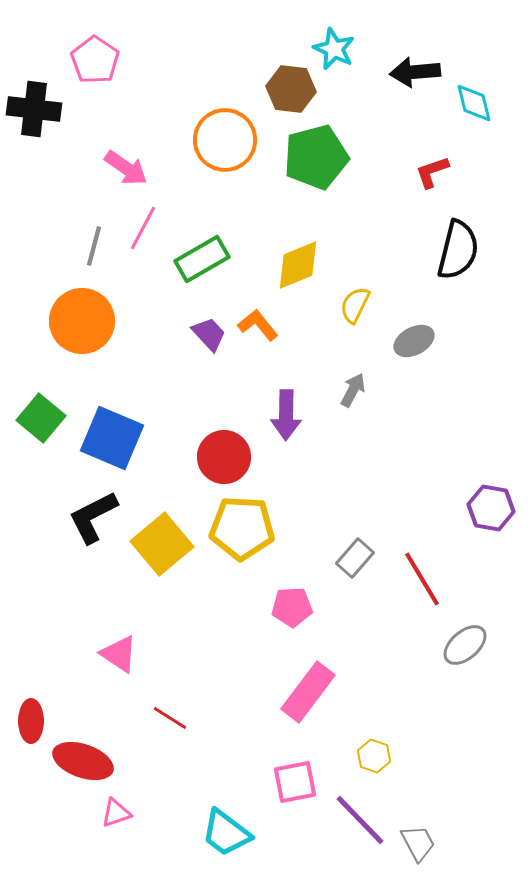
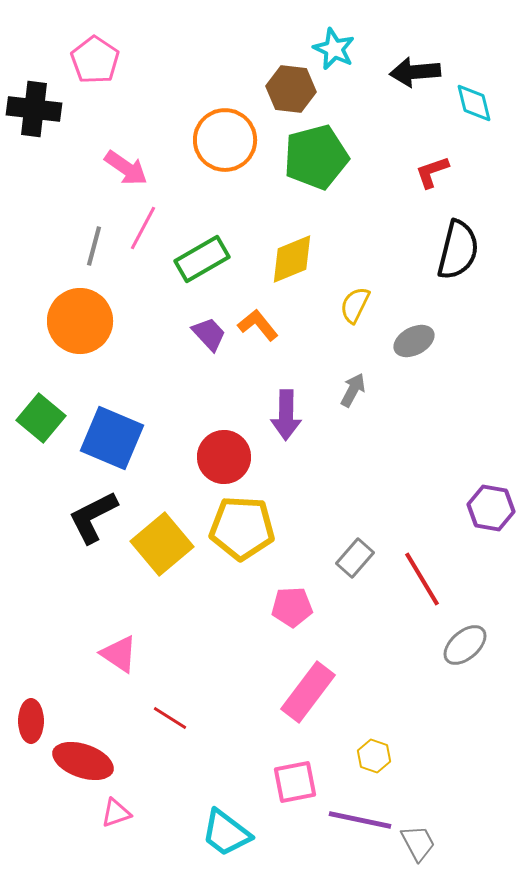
yellow diamond at (298, 265): moved 6 px left, 6 px up
orange circle at (82, 321): moved 2 px left
purple line at (360, 820): rotated 34 degrees counterclockwise
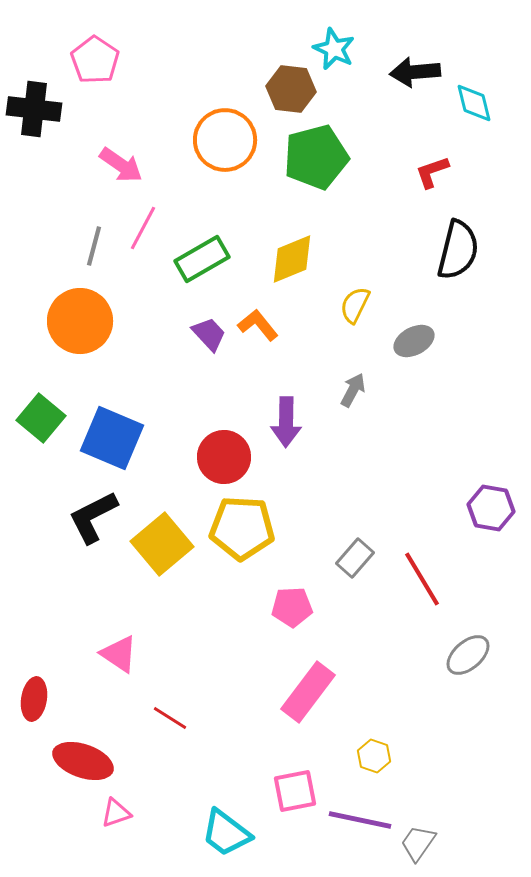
pink arrow at (126, 168): moved 5 px left, 3 px up
purple arrow at (286, 415): moved 7 px down
gray ellipse at (465, 645): moved 3 px right, 10 px down
red ellipse at (31, 721): moved 3 px right, 22 px up; rotated 9 degrees clockwise
pink square at (295, 782): moved 9 px down
gray trapezoid at (418, 843): rotated 117 degrees counterclockwise
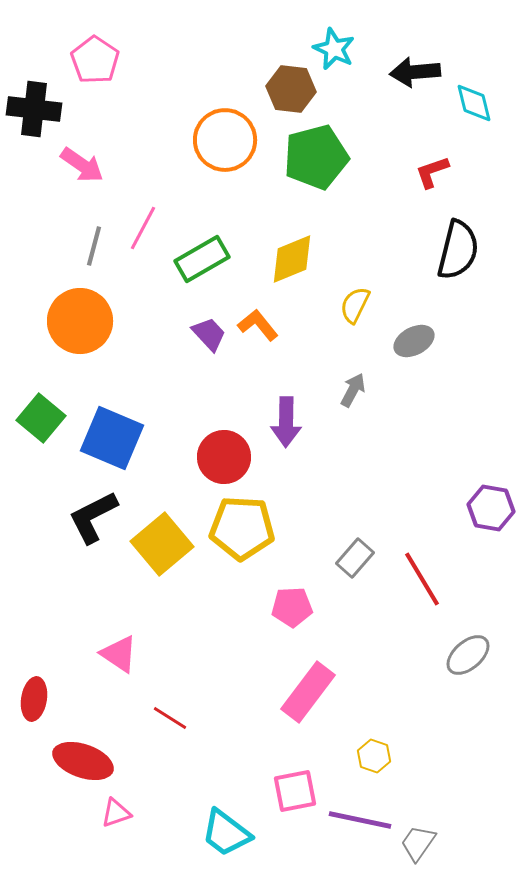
pink arrow at (121, 165): moved 39 px left
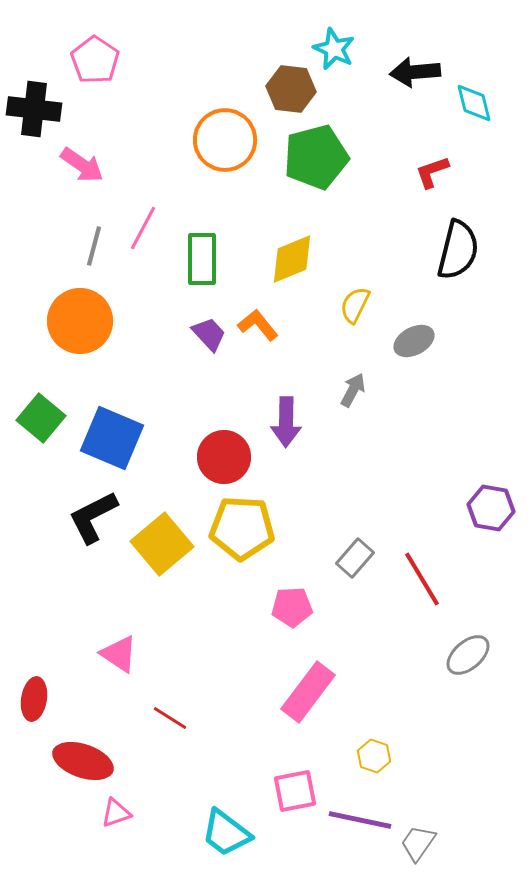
green rectangle at (202, 259): rotated 60 degrees counterclockwise
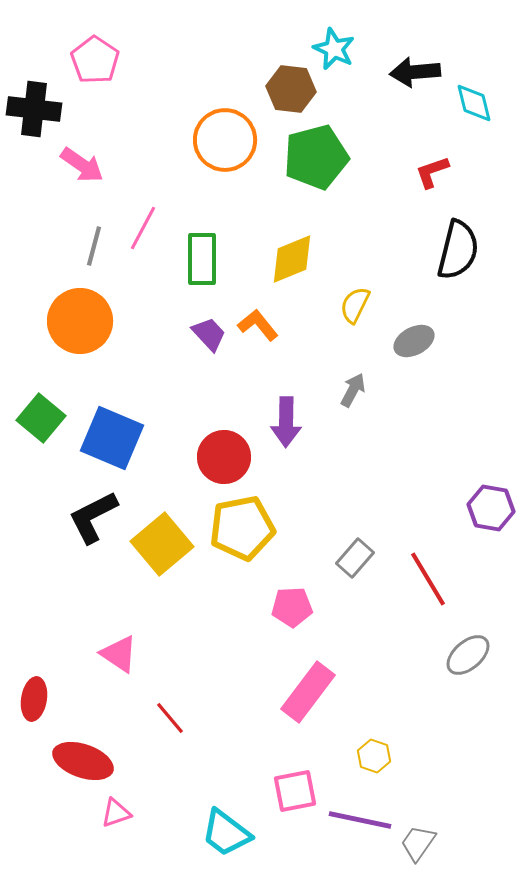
yellow pentagon at (242, 528): rotated 14 degrees counterclockwise
red line at (422, 579): moved 6 px right
red line at (170, 718): rotated 18 degrees clockwise
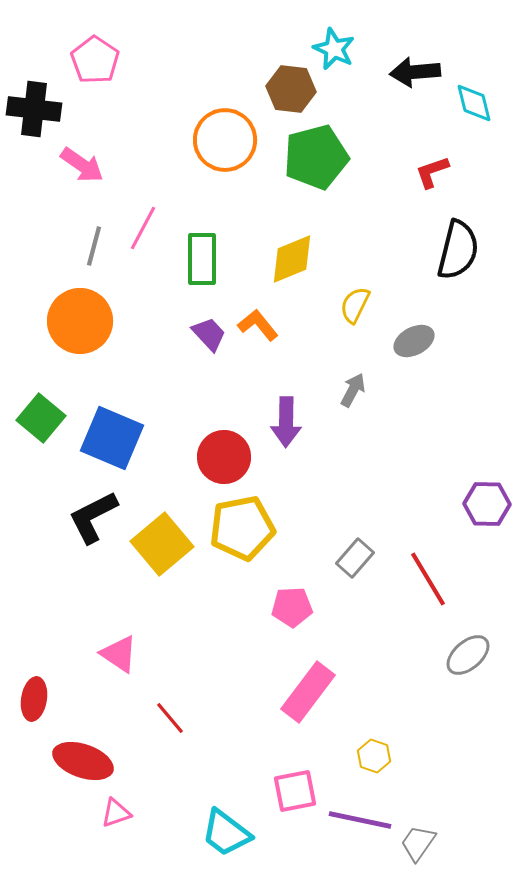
purple hexagon at (491, 508): moved 4 px left, 4 px up; rotated 9 degrees counterclockwise
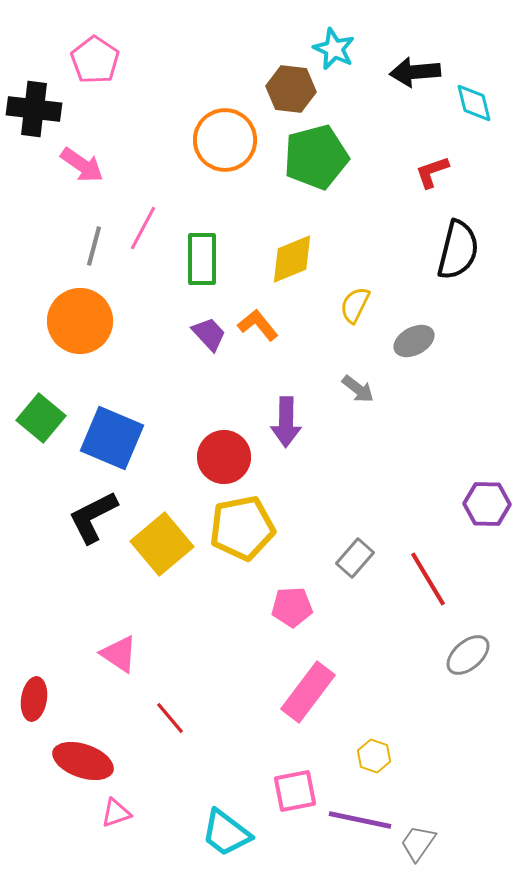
gray arrow at (353, 390): moved 5 px right, 1 px up; rotated 100 degrees clockwise
